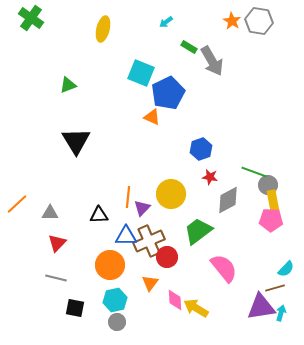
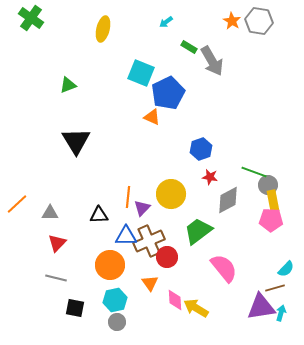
orange triangle at (150, 283): rotated 12 degrees counterclockwise
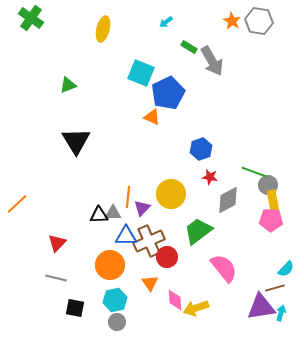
gray triangle at (50, 213): moved 63 px right
yellow arrow at (196, 308): rotated 50 degrees counterclockwise
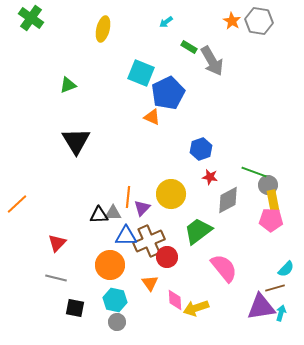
cyan hexagon at (115, 300): rotated 25 degrees clockwise
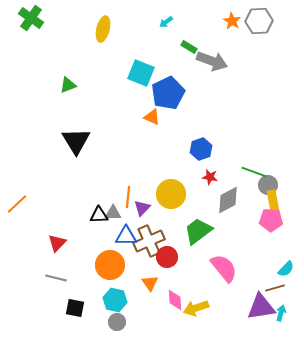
gray hexagon at (259, 21): rotated 12 degrees counterclockwise
gray arrow at (212, 61): rotated 40 degrees counterclockwise
